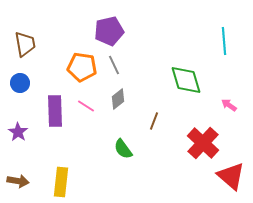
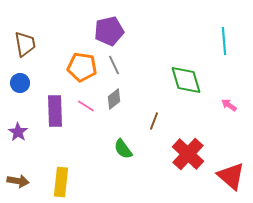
gray diamond: moved 4 px left
red cross: moved 15 px left, 11 px down
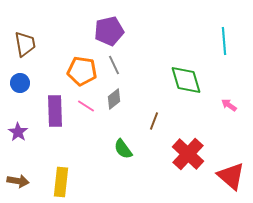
orange pentagon: moved 4 px down
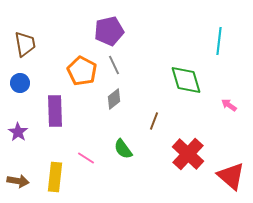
cyan line: moved 5 px left; rotated 12 degrees clockwise
orange pentagon: rotated 20 degrees clockwise
pink line: moved 52 px down
yellow rectangle: moved 6 px left, 5 px up
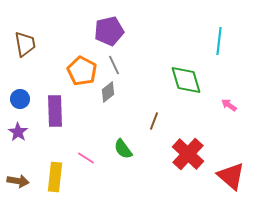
blue circle: moved 16 px down
gray diamond: moved 6 px left, 7 px up
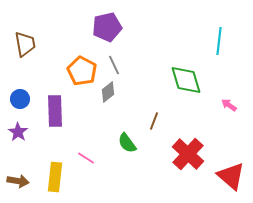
purple pentagon: moved 2 px left, 4 px up
green semicircle: moved 4 px right, 6 px up
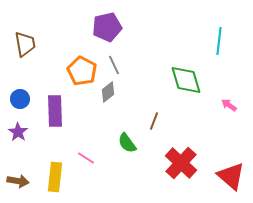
red cross: moved 7 px left, 9 px down
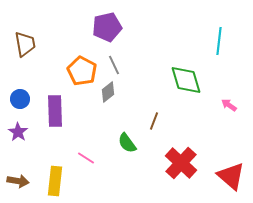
yellow rectangle: moved 4 px down
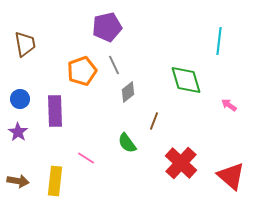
orange pentagon: rotated 24 degrees clockwise
gray diamond: moved 20 px right
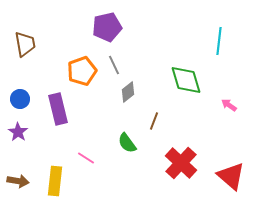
purple rectangle: moved 3 px right, 2 px up; rotated 12 degrees counterclockwise
